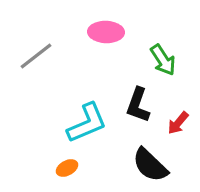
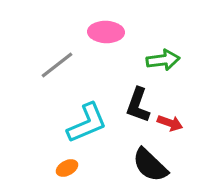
gray line: moved 21 px right, 9 px down
green arrow: rotated 64 degrees counterclockwise
red arrow: moved 8 px left; rotated 110 degrees counterclockwise
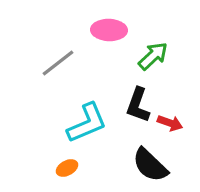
pink ellipse: moved 3 px right, 2 px up
green arrow: moved 10 px left, 4 px up; rotated 36 degrees counterclockwise
gray line: moved 1 px right, 2 px up
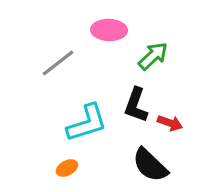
black L-shape: moved 2 px left
cyan L-shape: rotated 6 degrees clockwise
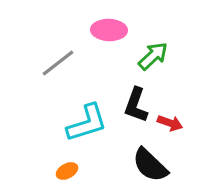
orange ellipse: moved 3 px down
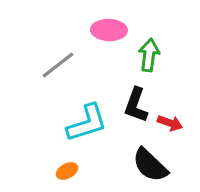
green arrow: moved 4 px left, 1 px up; rotated 40 degrees counterclockwise
gray line: moved 2 px down
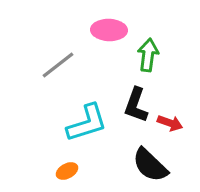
green arrow: moved 1 px left
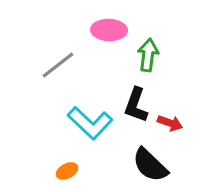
cyan L-shape: moved 3 px right; rotated 60 degrees clockwise
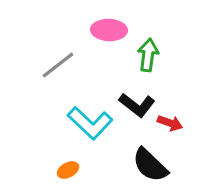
black L-shape: moved 1 px right; rotated 72 degrees counterclockwise
orange ellipse: moved 1 px right, 1 px up
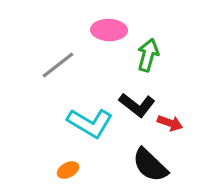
green arrow: rotated 8 degrees clockwise
cyan L-shape: rotated 12 degrees counterclockwise
